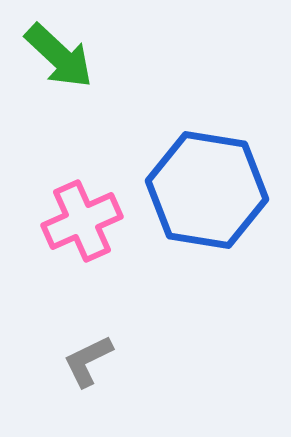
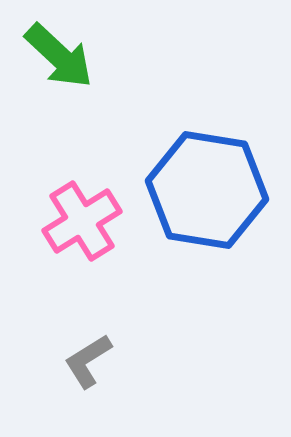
pink cross: rotated 8 degrees counterclockwise
gray L-shape: rotated 6 degrees counterclockwise
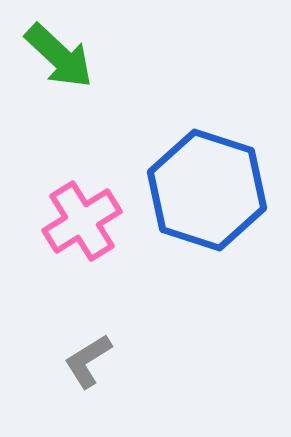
blue hexagon: rotated 9 degrees clockwise
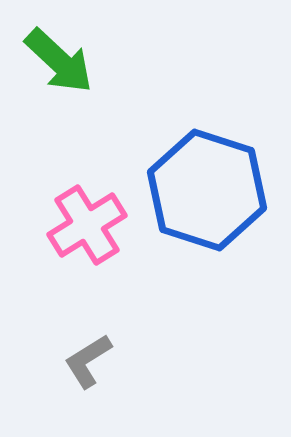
green arrow: moved 5 px down
pink cross: moved 5 px right, 4 px down
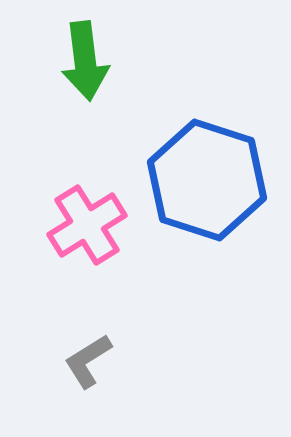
green arrow: moved 26 px right; rotated 40 degrees clockwise
blue hexagon: moved 10 px up
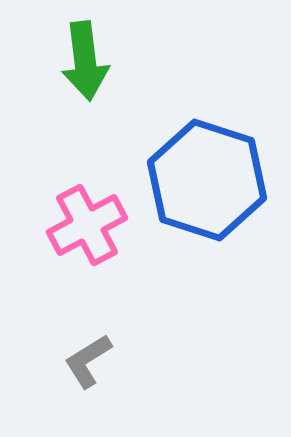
pink cross: rotated 4 degrees clockwise
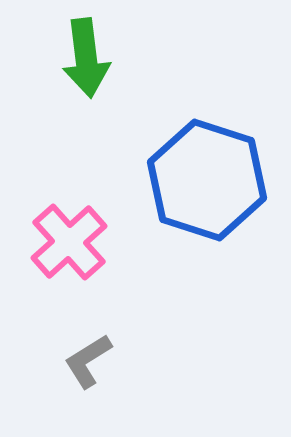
green arrow: moved 1 px right, 3 px up
pink cross: moved 18 px left, 17 px down; rotated 14 degrees counterclockwise
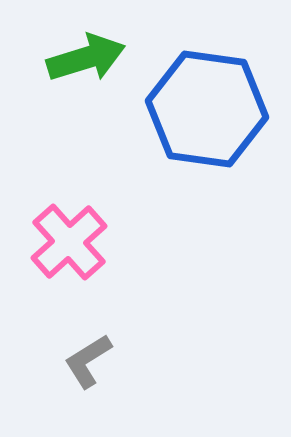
green arrow: rotated 100 degrees counterclockwise
blue hexagon: moved 71 px up; rotated 10 degrees counterclockwise
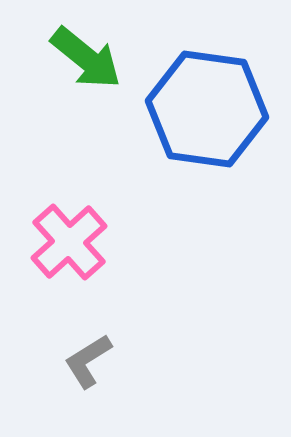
green arrow: rotated 56 degrees clockwise
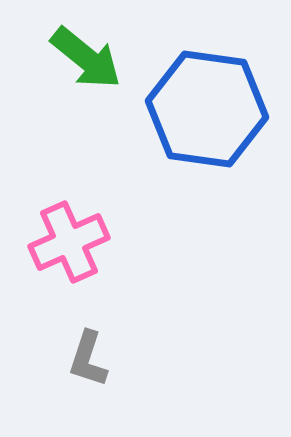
pink cross: rotated 18 degrees clockwise
gray L-shape: moved 2 px up; rotated 40 degrees counterclockwise
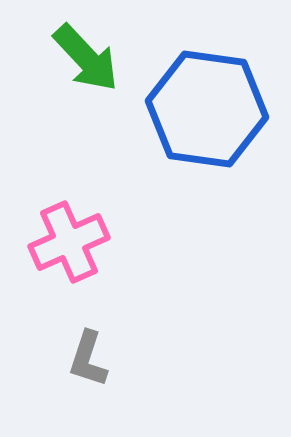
green arrow: rotated 8 degrees clockwise
